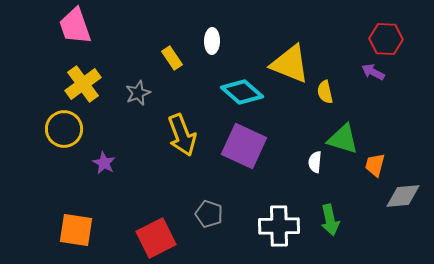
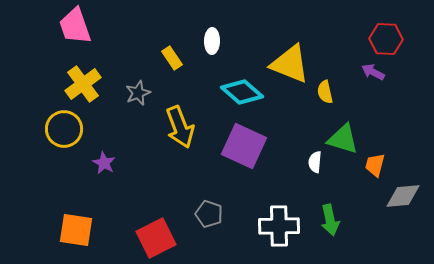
yellow arrow: moved 2 px left, 8 px up
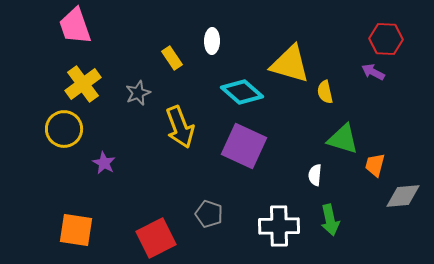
yellow triangle: rotated 6 degrees counterclockwise
white semicircle: moved 13 px down
